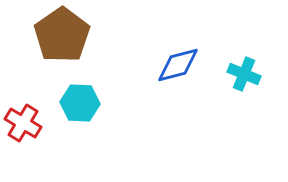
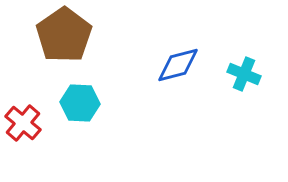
brown pentagon: moved 2 px right
red cross: rotated 9 degrees clockwise
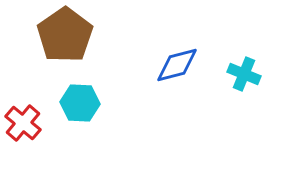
brown pentagon: moved 1 px right
blue diamond: moved 1 px left
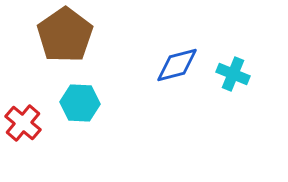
cyan cross: moved 11 px left
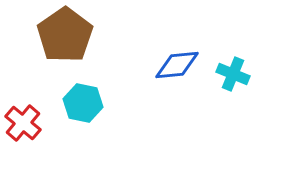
blue diamond: rotated 9 degrees clockwise
cyan hexagon: moved 3 px right; rotated 9 degrees clockwise
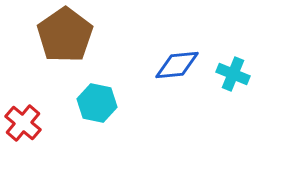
cyan hexagon: moved 14 px right
